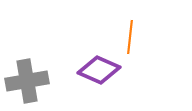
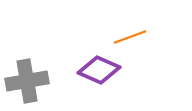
orange line: rotated 64 degrees clockwise
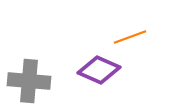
gray cross: moved 2 px right; rotated 15 degrees clockwise
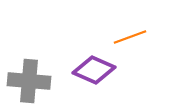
purple diamond: moved 5 px left
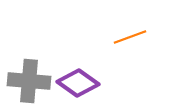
purple diamond: moved 16 px left, 13 px down; rotated 12 degrees clockwise
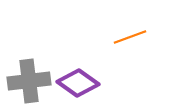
gray cross: rotated 12 degrees counterclockwise
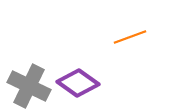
gray cross: moved 5 px down; rotated 33 degrees clockwise
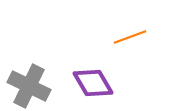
purple diamond: moved 15 px right; rotated 24 degrees clockwise
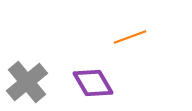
gray cross: moved 2 px left, 4 px up; rotated 24 degrees clockwise
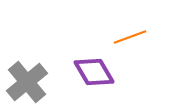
purple diamond: moved 1 px right, 11 px up
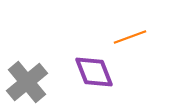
purple diamond: rotated 9 degrees clockwise
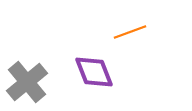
orange line: moved 5 px up
